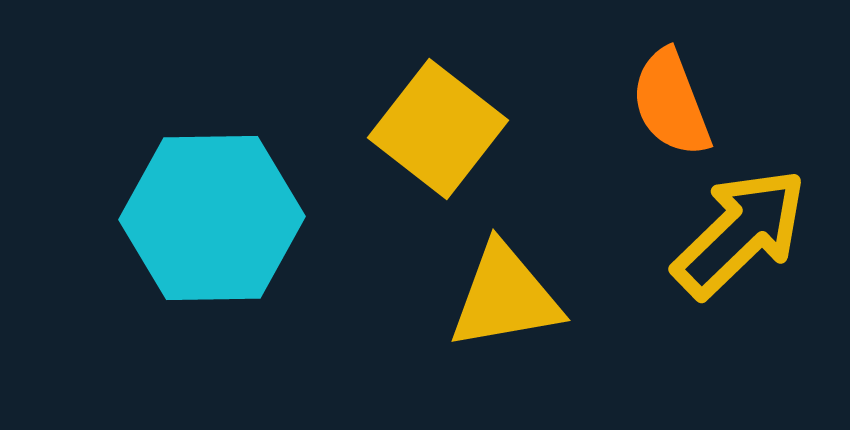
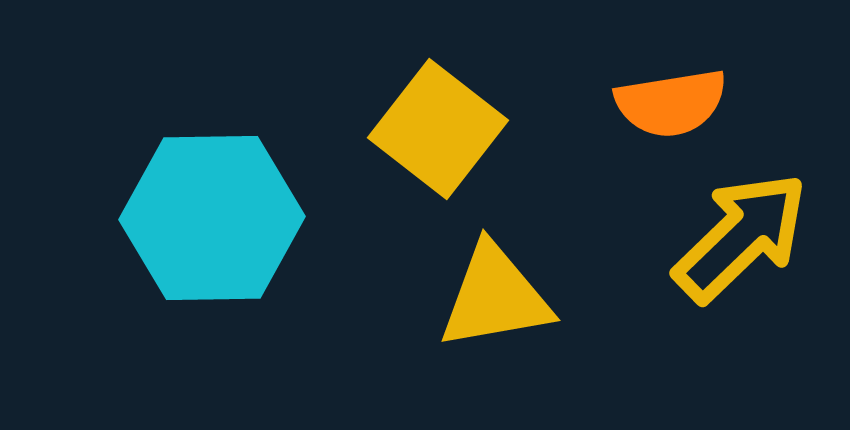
orange semicircle: rotated 78 degrees counterclockwise
yellow arrow: moved 1 px right, 4 px down
yellow triangle: moved 10 px left
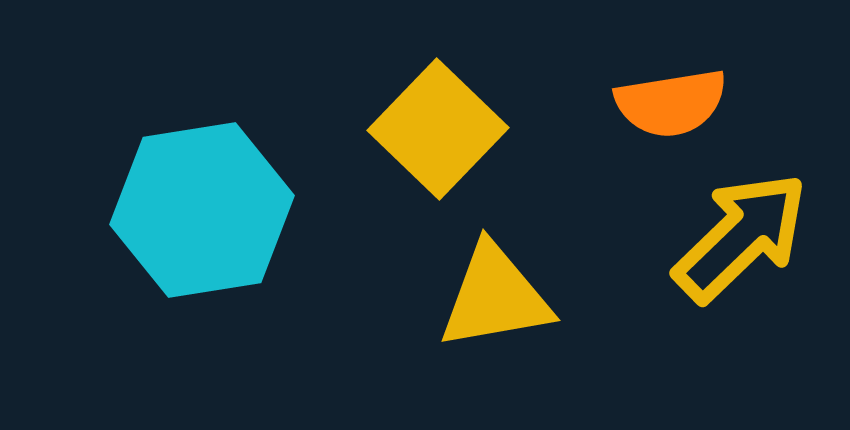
yellow square: rotated 6 degrees clockwise
cyan hexagon: moved 10 px left, 8 px up; rotated 8 degrees counterclockwise
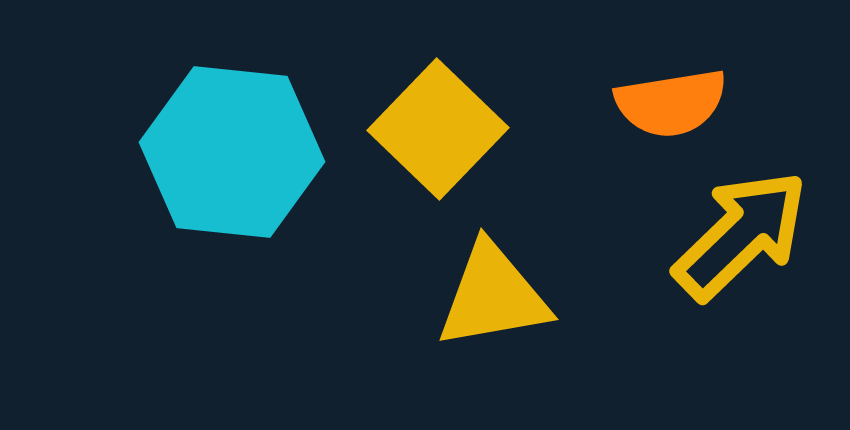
cyan hexagon: moved 30 px right, 58 px up; rotated 15 degrees clockwise
yellow arrow: moved 2 px up
yellow triangle: moved 2 px left, 1 px up
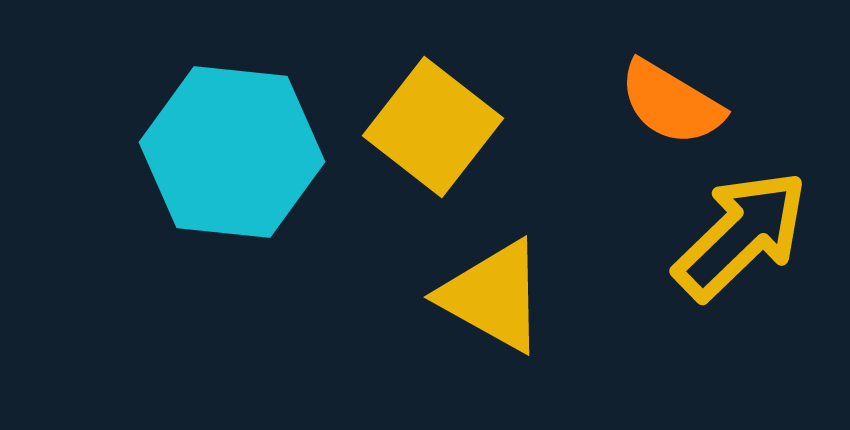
orange semicircle: rotated 40 degrees clockwise
yellow square: moved 5 px left, 2 px up; rotated 6 degrees counterclockwise
yellow triangle: rotated 39 degrees clockwise
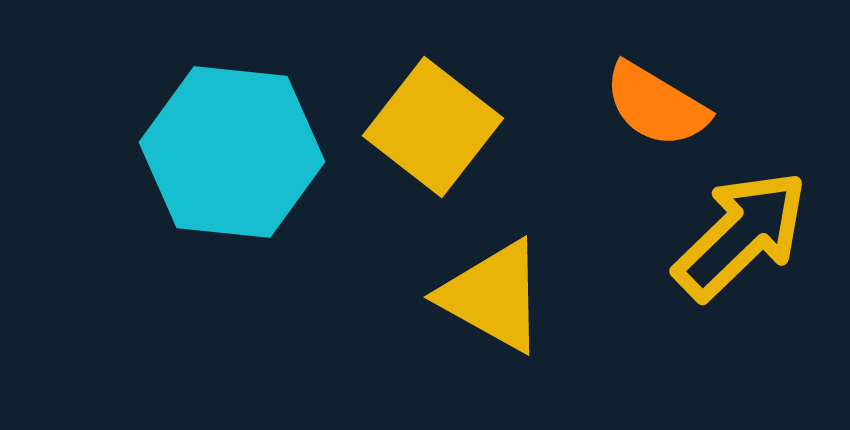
orange semicircle: moved 15 px left, 2 px down
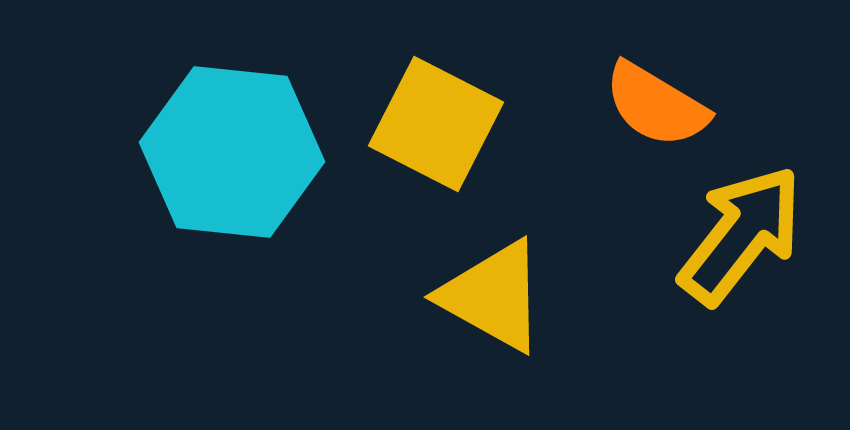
yellow square: moved 3 px right, 3 px up; rotated 11 degrees counterclockwise
yellow arrow: rotated 8 degrees counterclockwise
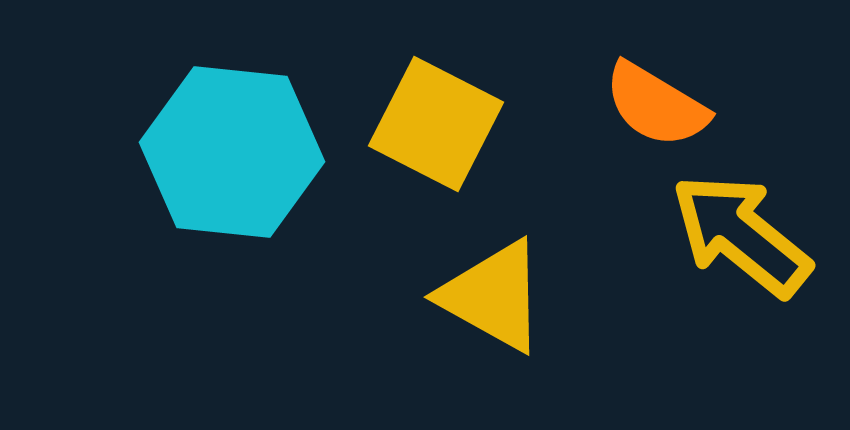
yellow arrow: rotated 89 degrees counterclockwise
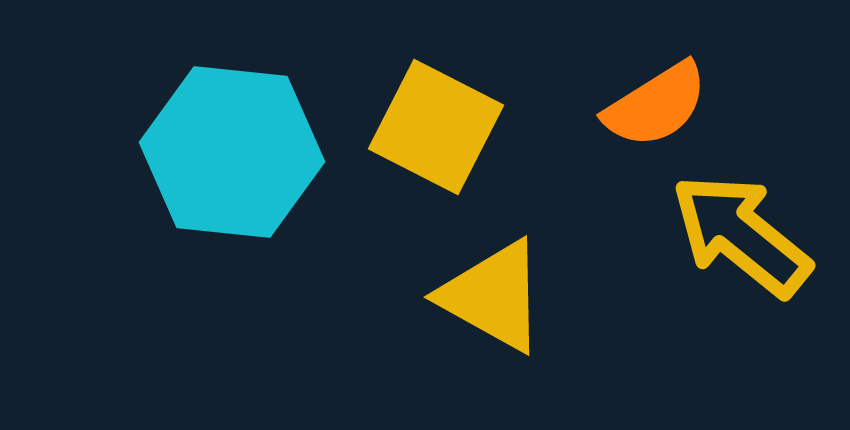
orange semicircle: rotated 63 degrees counterclockwise
yellow square: moved 3 px down
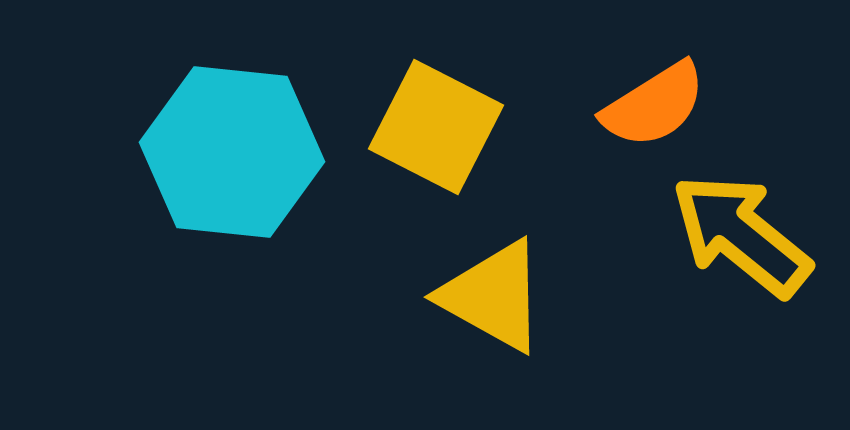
orange semicircle: moved 2 px left
